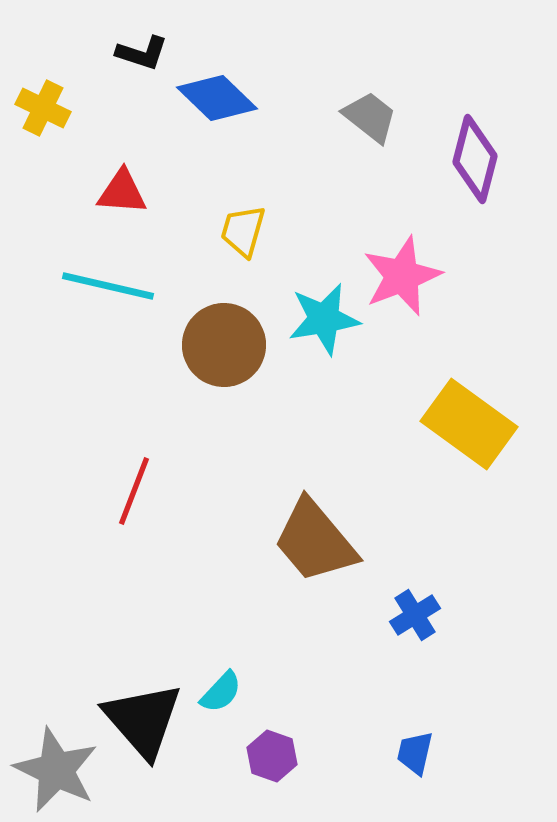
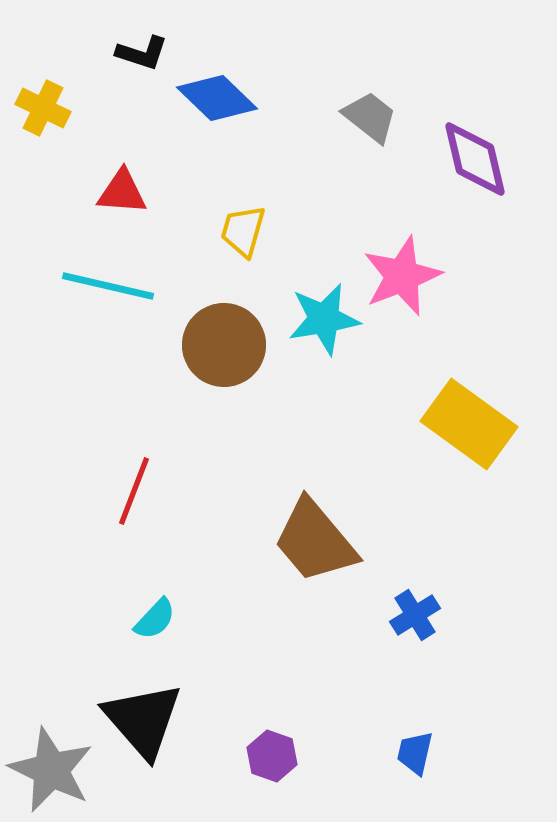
purple diamond: rotated 28 degrees counterclockwise
cyan semicircle: moved 66 px left, 73 px up
gray star: moved 5 px left
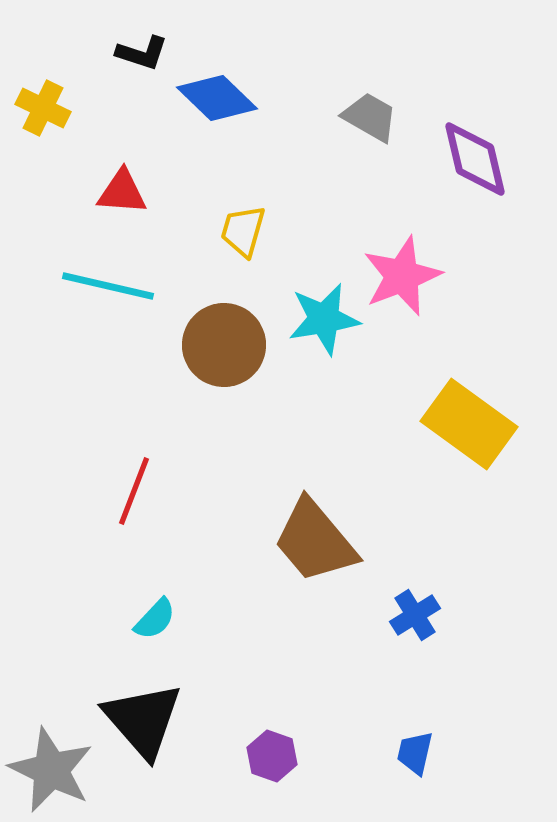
gray trapezoid: rotated 8 degrees counterclockwise
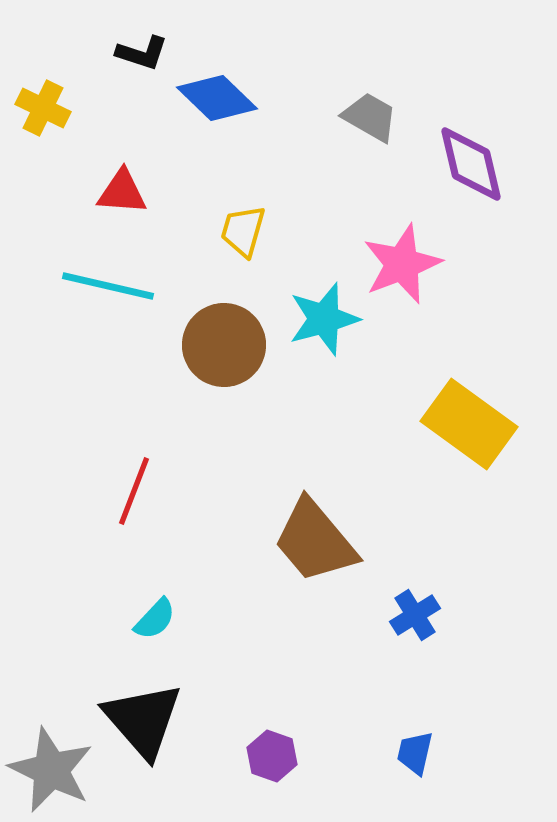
purple diamond: moved 4 px left, 5 px down
pink star: moved 12 px up
cyan star: rotated 6 degrees counterclockwise
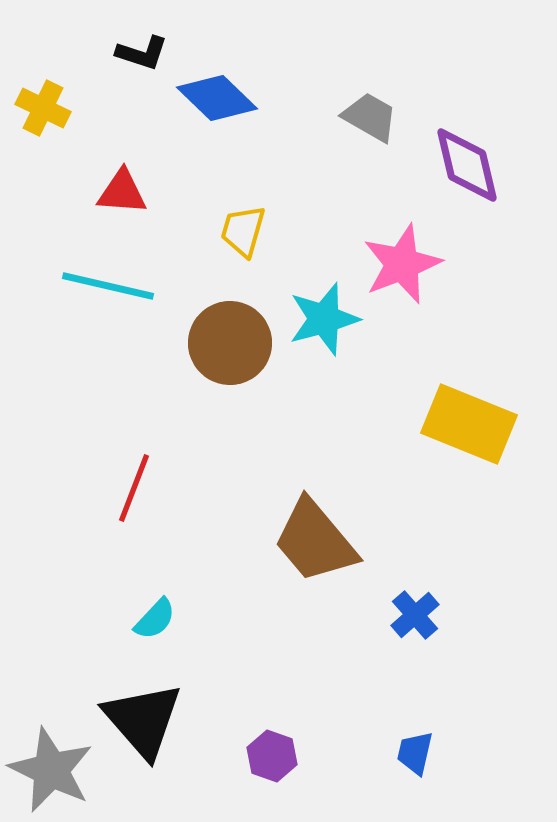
purple diamond: moved 4 px left, 1 px down
brown circle: moved 6 px right, 2 px up
yellow rectangle: rotated 14 degrees counterclockwise
red line: moved 3 px up
blue cross: rotated 9 degrees counterclockwise
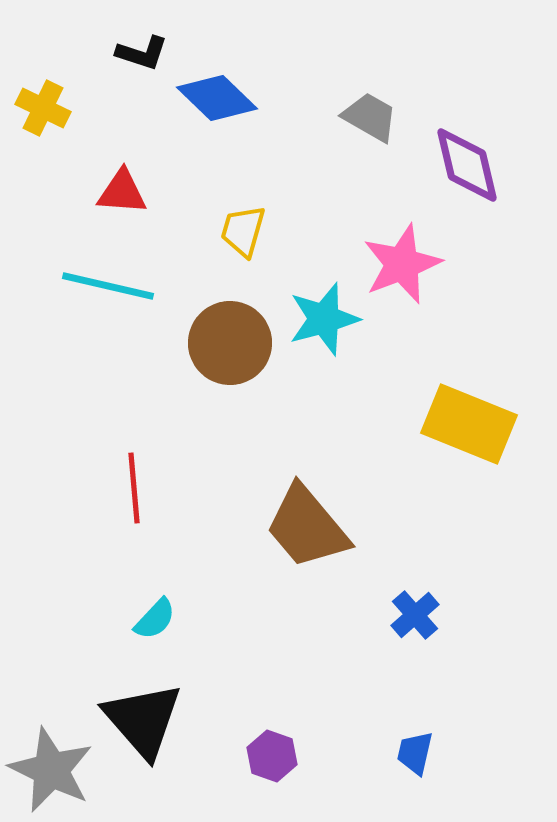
red line: rotated 26 degrees counterclockwise
brown trapezoid: moved 8 px left, 14 px up
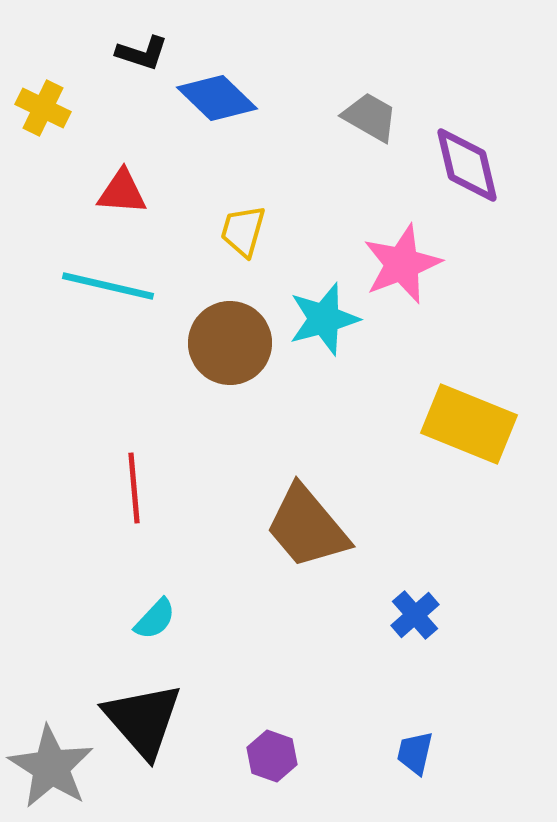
gray star: moved 3 px up; rotated 6 degrees clockwise
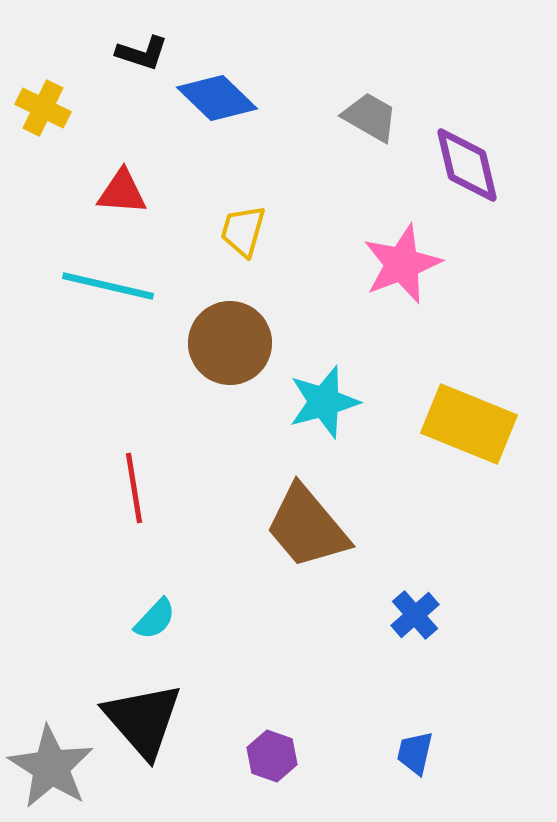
cyan star: moved 83 px down
red line: rotated 4 degrees counterclockwise
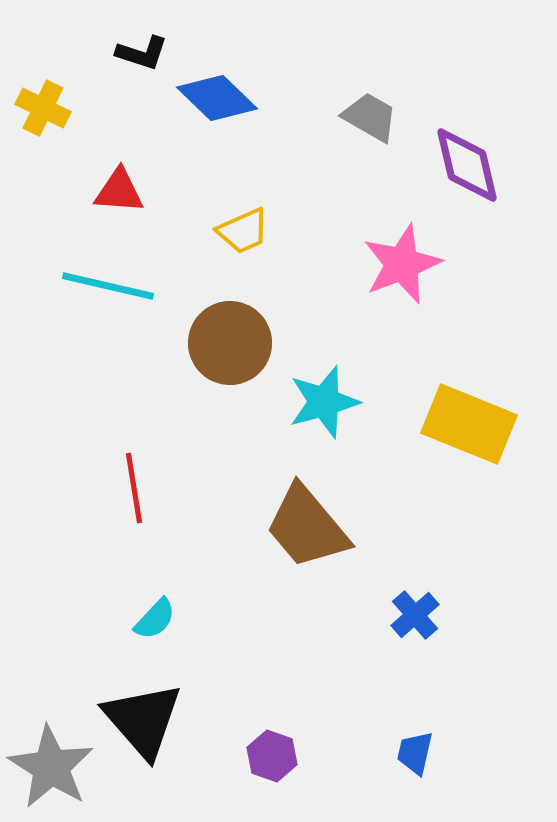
red triangle: moved 3 px left, 1 px up
yellow trapezoid: rotated 130 degrees counterclockwise
